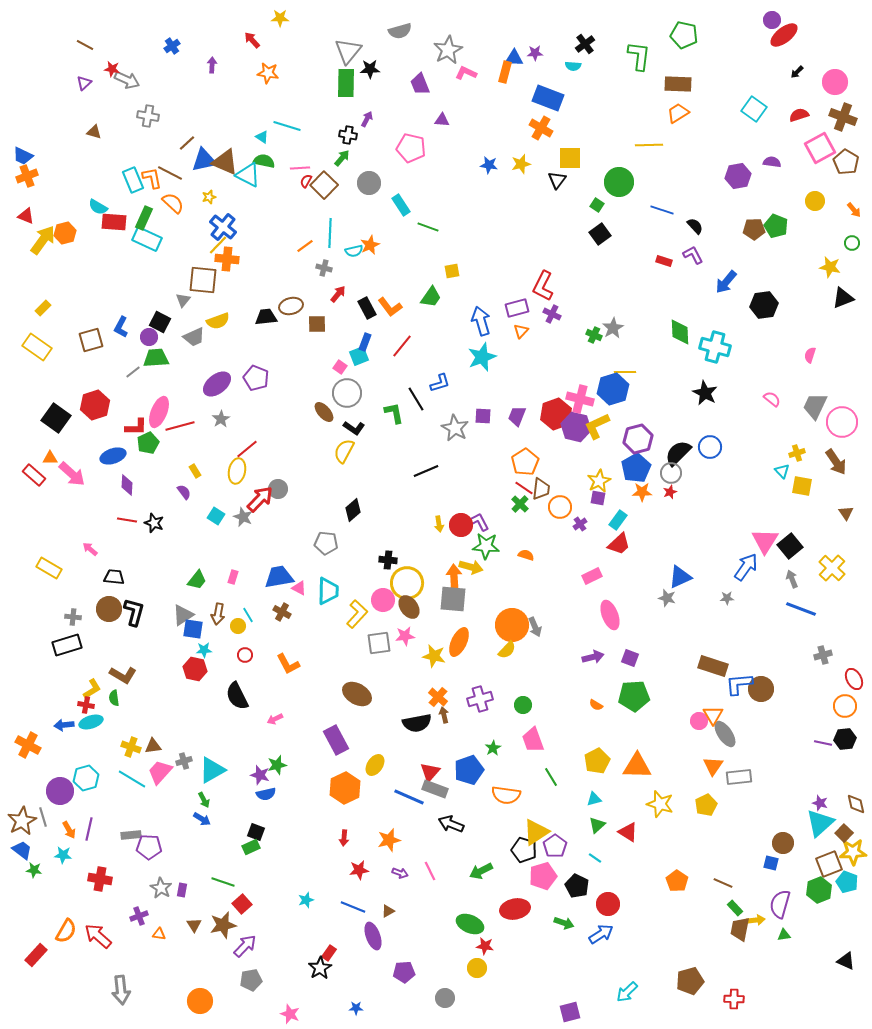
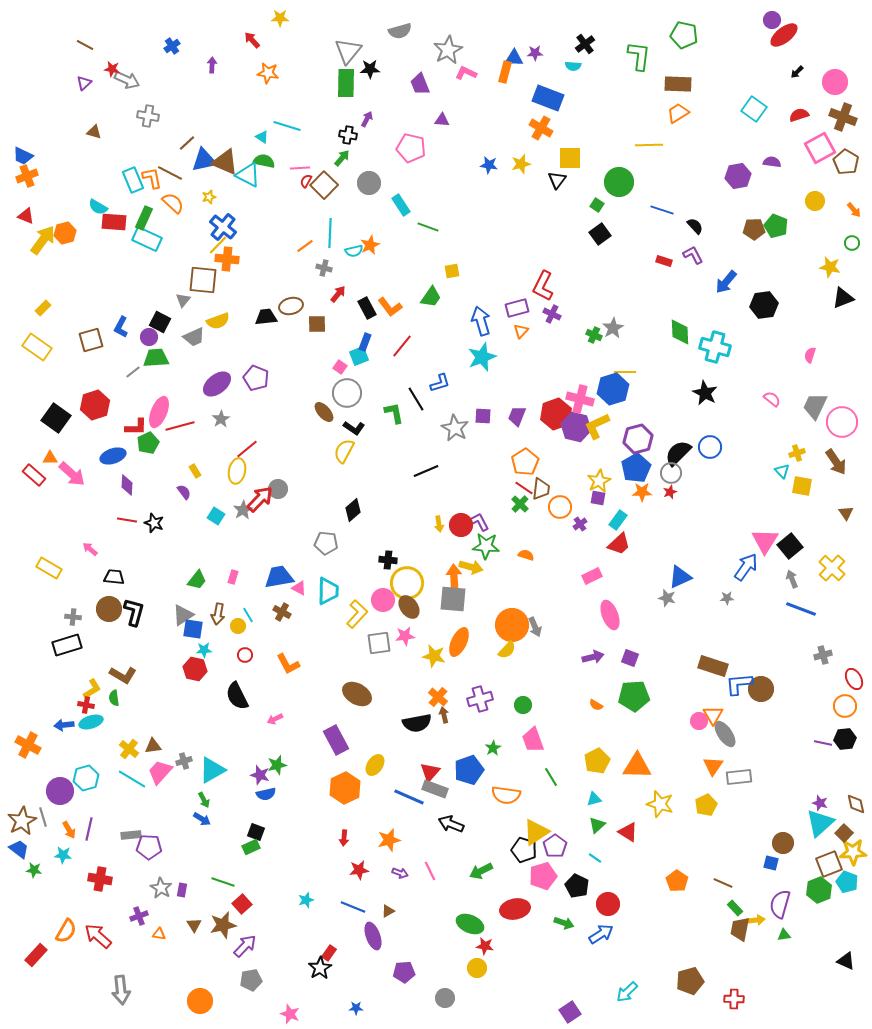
gray star at (243, 517): moved 7 px up; rotated 18 degrees clockwise
yellow cross at (131, 747): moved 2 px left, 2 px down; rotated 18 degrees clockwise
blue trapezoid at (22, 850): moved 3 px left, 1 px up
purple square at (570, 1012): rotated 20 degrees counterclockwise
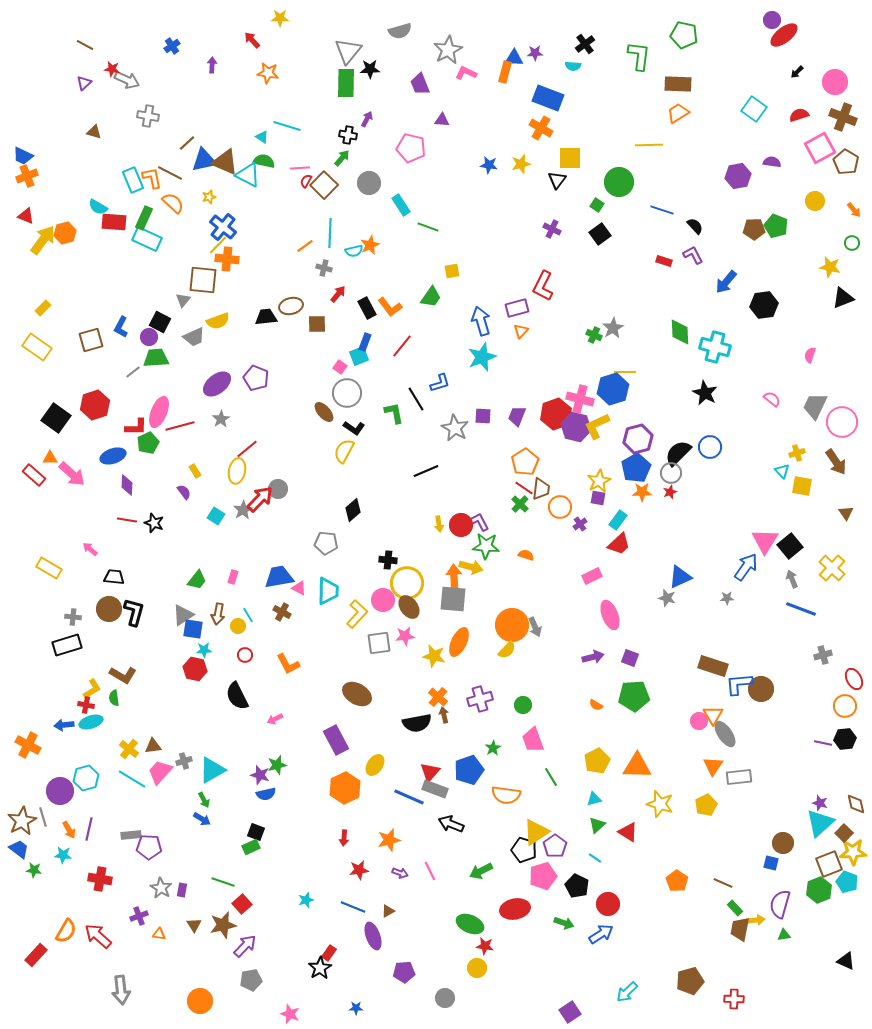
purple cross at (552, 314): moved 85 px up
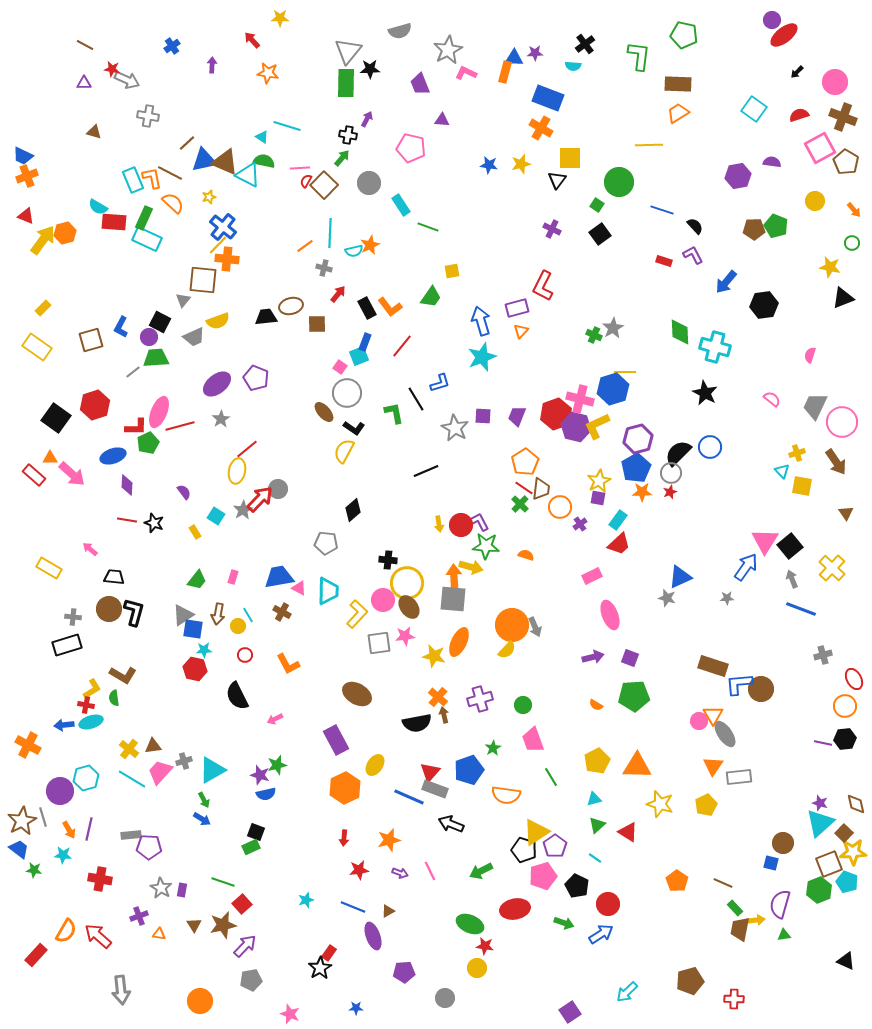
purple triangle at (84, 83): rotated 42 degrees clockwise
yellow rectangle at (195, 471): moved 61 px down
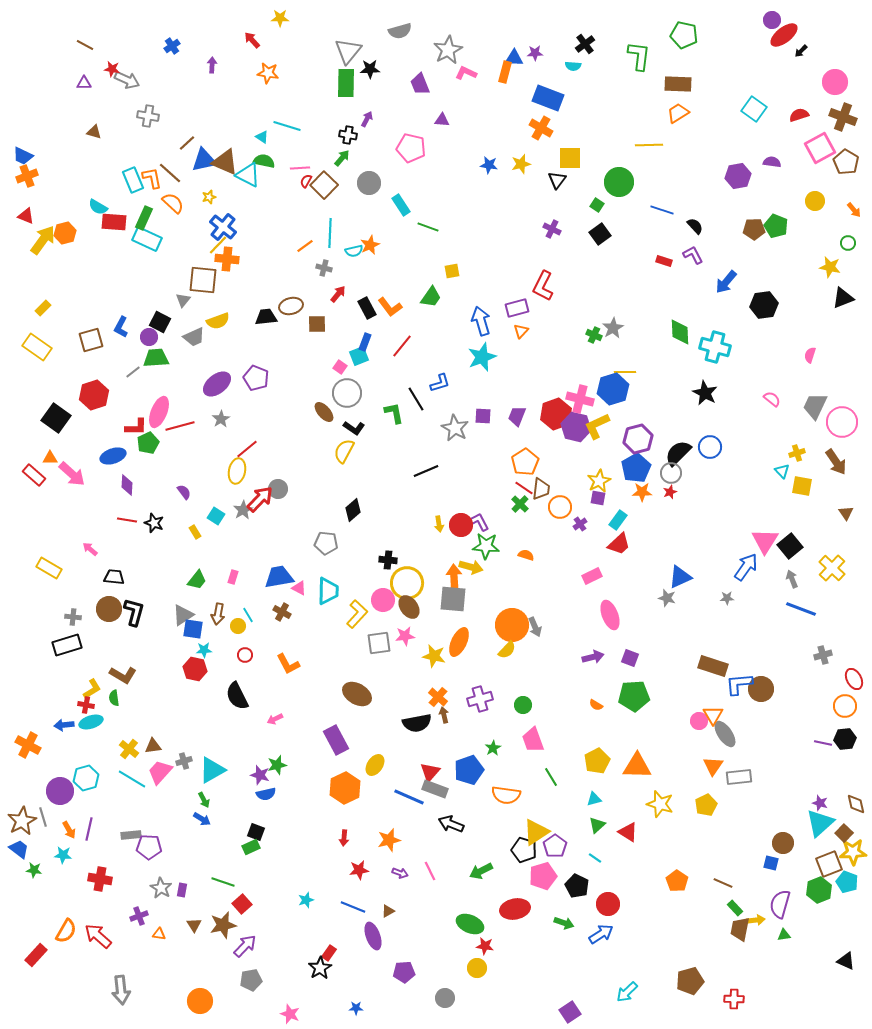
black arrow at (797, 72): moved 4 px right, 21 px up
brown line at (170, 173): rotated 15 degrees clockwise
green circle at (852, 243): moved 4 px left
red hexagon at (95, 405): moved 1 px left, 10 px up
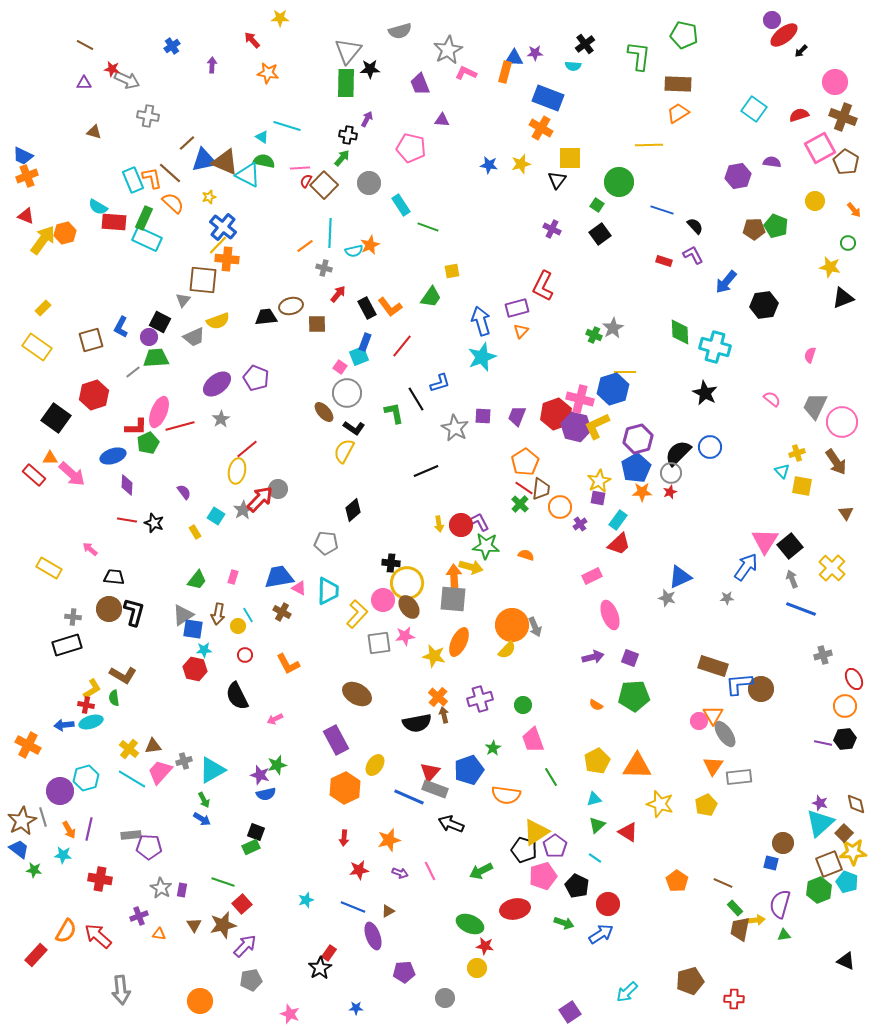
black cross at (388, 560): moved 3 px right, 3 px down
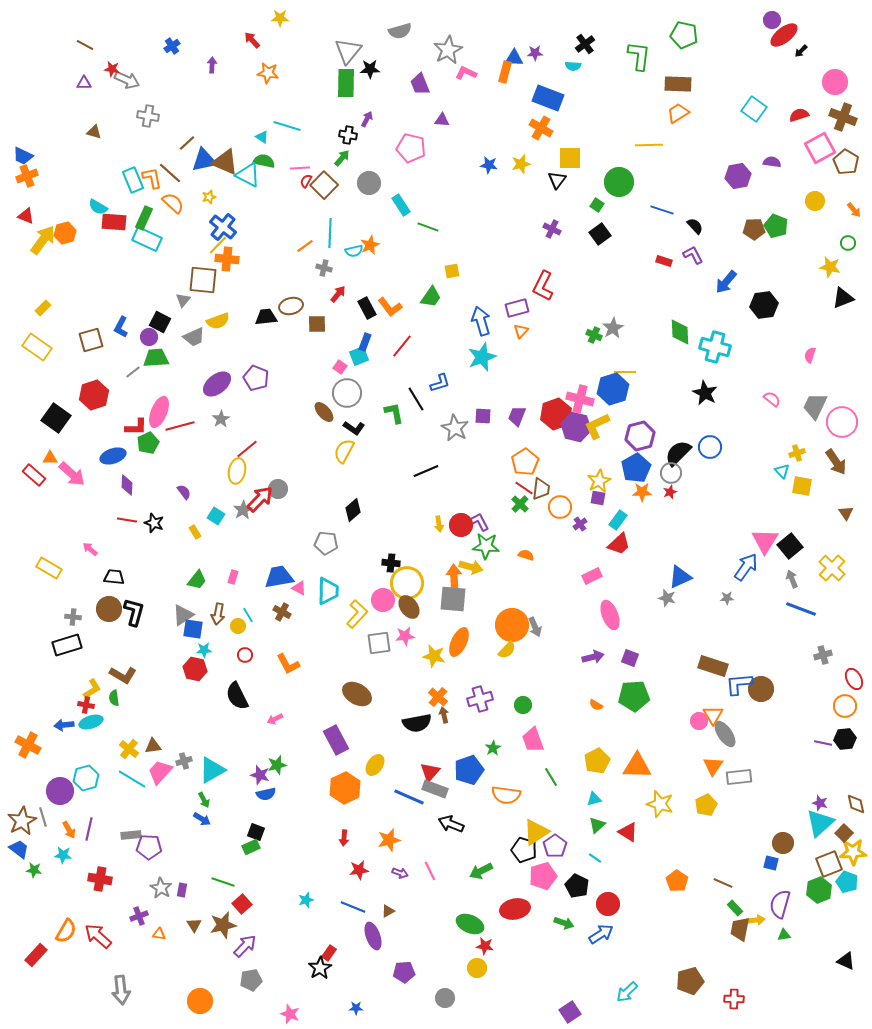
purple hexagon at (638, 439): moved 2 px right, 3 px up
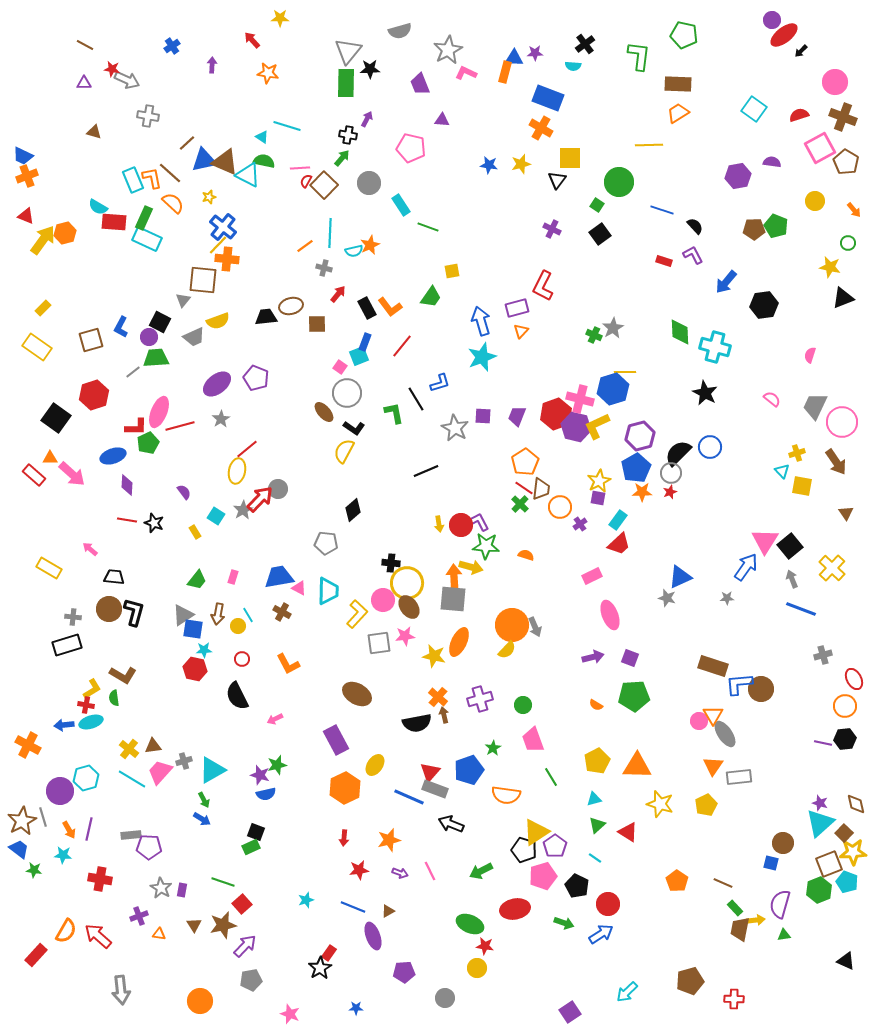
red circle at (245, 655): moved 3 px left, 4 px down
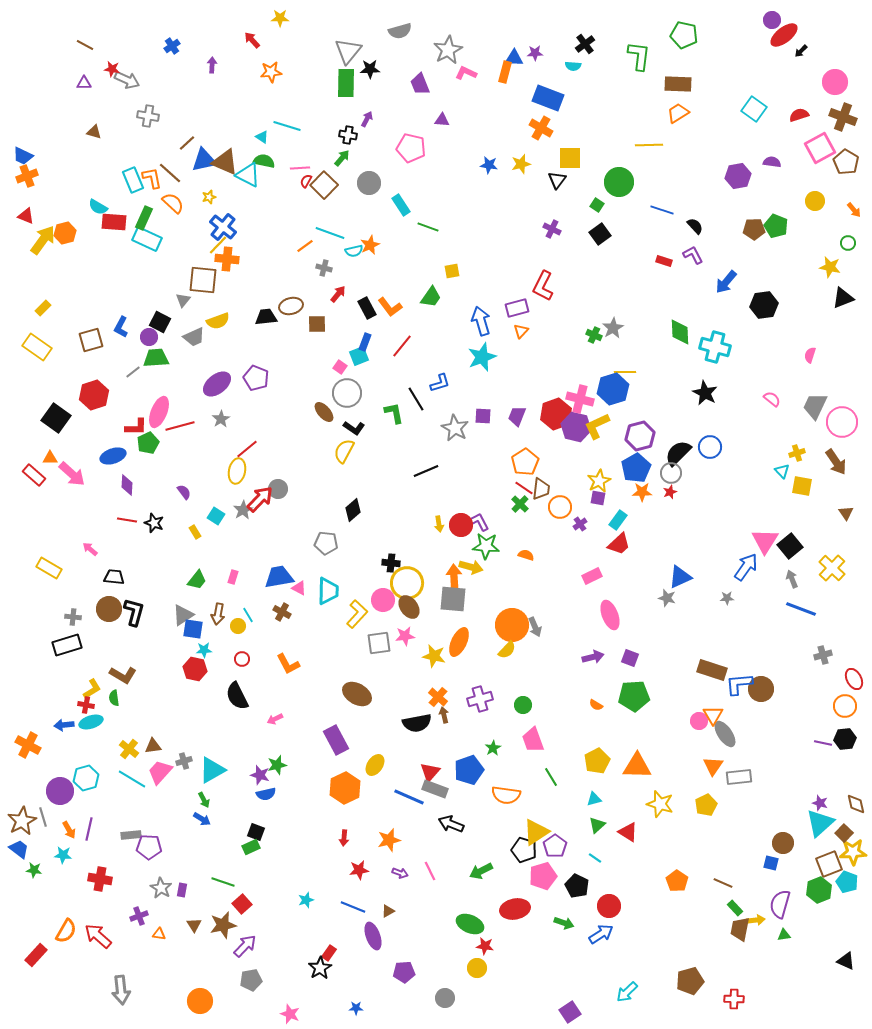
orange star at (268, 73): moved 3 px right, 1 px up; rotated 15 degrees counterclockwise
cyan line at (330, 233): rotated 72 degrees counterclockwise
brown rectangle at (713, 666): moved 1 px left, 4 px down
red circle at (608, 904): moved 1 px right, 2 px down
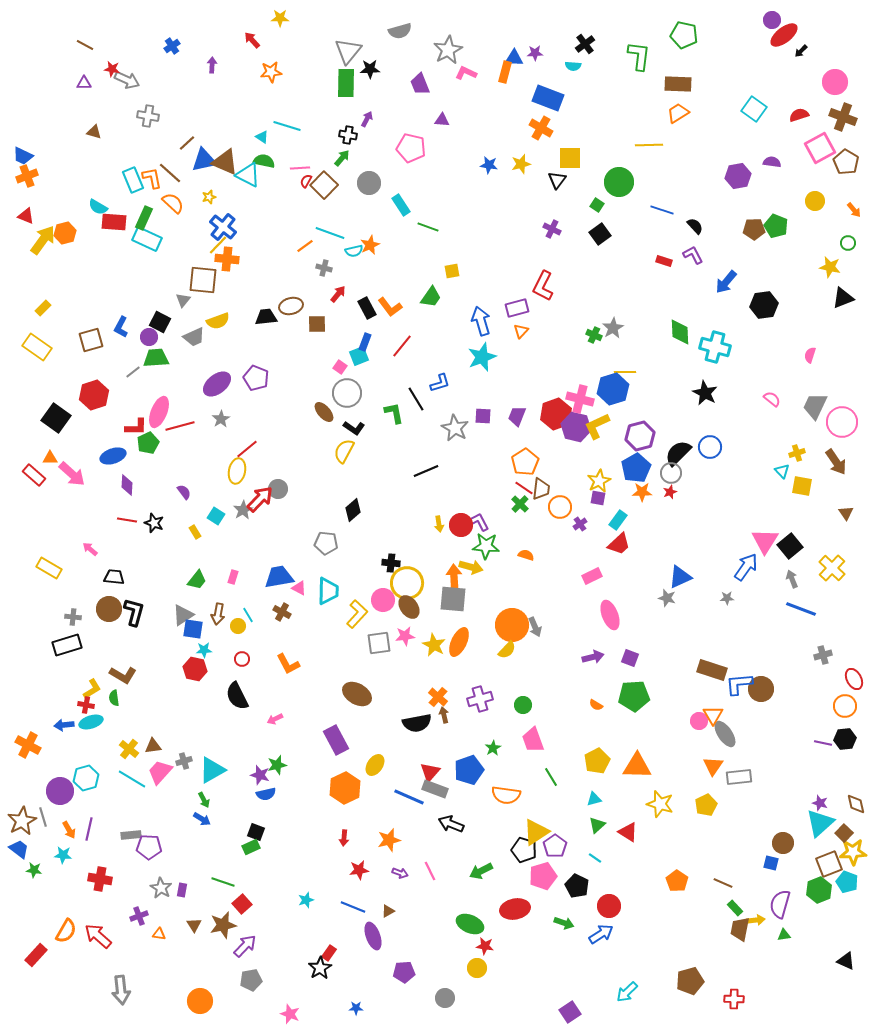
yellow star at (434, 656): moved 11 px up; rotated 15 degrees clockwise
